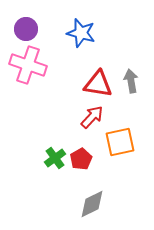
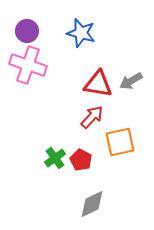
purple circle: moved 1 px right, 2 px down
gray arrow: rotated 110 degrees counterclockwise
red pentagon: moved 1 px down; rotated 15 degrees counterclockwise
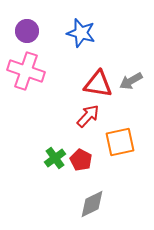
pink cross: moved 2 px left, 6 px down
red arrow: moved 4 px left, 1 px up
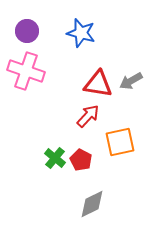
green cross: rotated 15 degrees counterclockwise
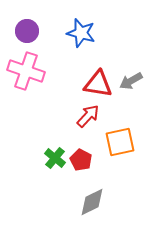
gray diamond: moved 2 px up
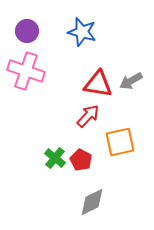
blue star: moved 1 px right, 1 px up
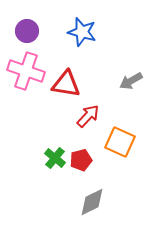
red triangle: moved 32 px left
orange square: rotated 36 degrees clockwise
red pentagon: rotated 30 degrees clockwise
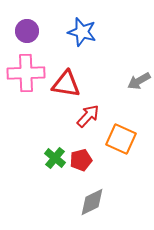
pink cross: moved 2 px down; rotated 21 degrees counterclockwise
gray arrow: moved 8 px right
orange square: moved 1 px right, 3 px up
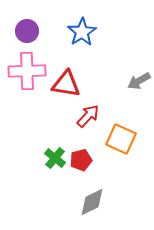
blue star: rotated 24 degrees clockwise
pink cross: moved 1 px right, 2 px up
